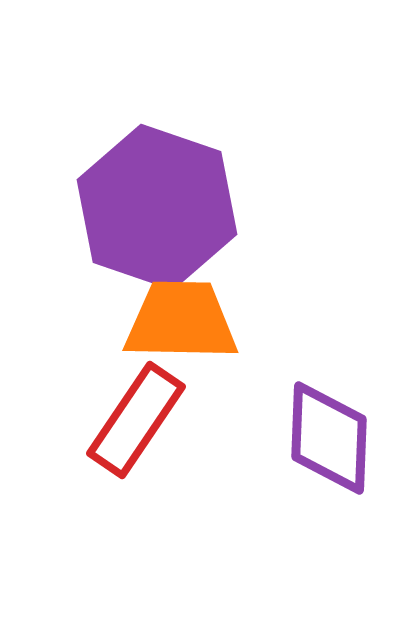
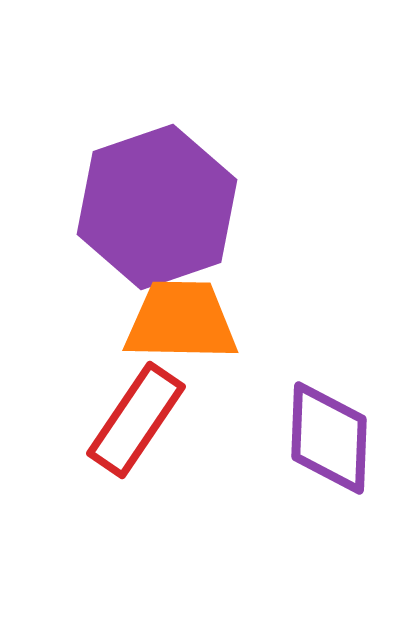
purple hexagon: rotated 22 degrees clockwise
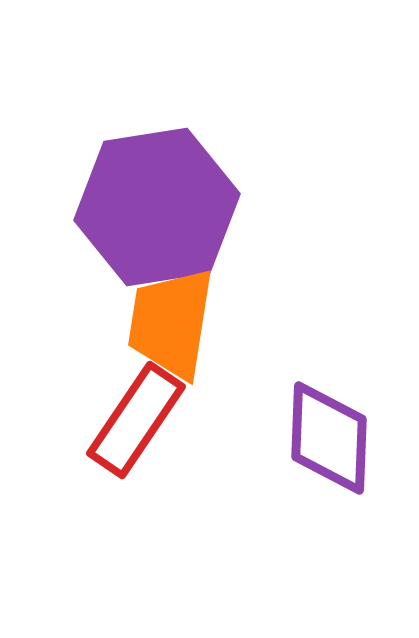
purple hexagon: rotated 10 degrees clockwise
orange trapezoid: moved 10 px left, 2 px down; rotated 82 degrees counterclockwise
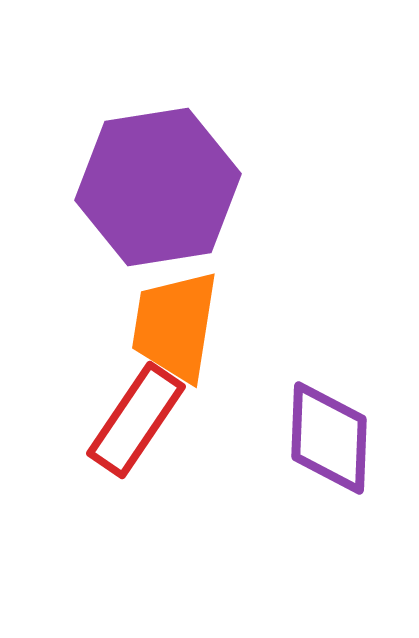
purple hexagon: moved 1 px right, 20 px up
orange trapezoid: moved 4 px right, 3 px down
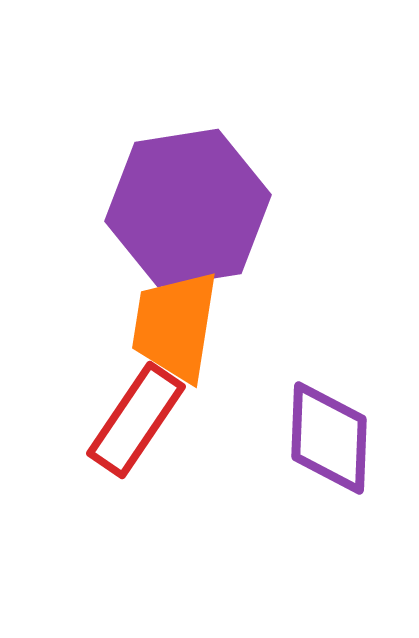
purple hexagon: moved 30 px right, 21 px down
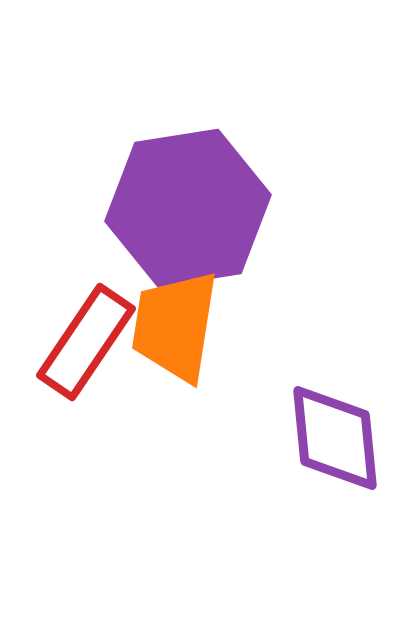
red rectangle: moved 50 px left, 78 px up
purple diamond: moved 6 px right; rotated 8 degrees counterclockwise
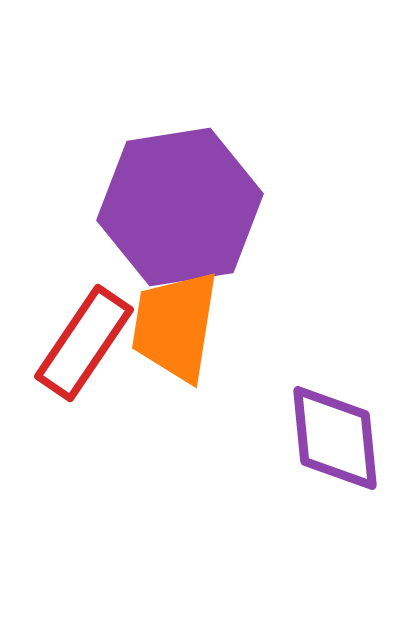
purple hexagon: moved 8 px left, 1 px up
red rectangle: moved 2 px left, 1 px down
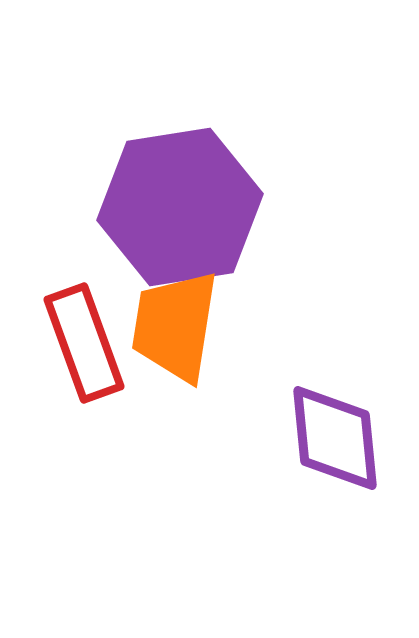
red rectangle: rotated 54 degrees counterclockwise
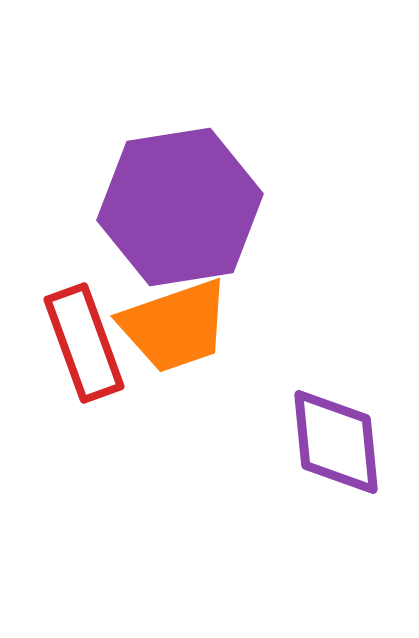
orange trapezoid: rotated 118 degrees counterclockwise
purple diamond: moved 1 px right, 4 px down
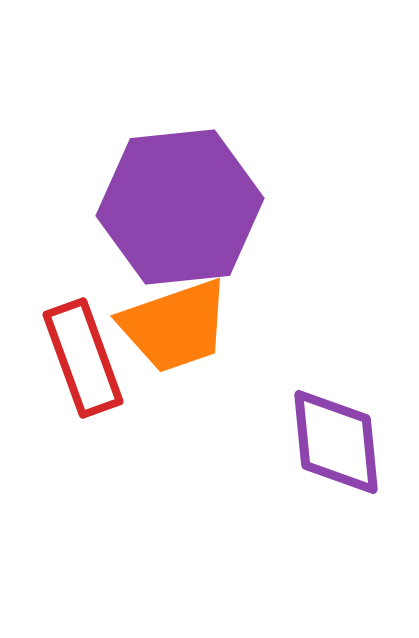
purple hexagon: rotated 3 degrees clockwise
red rectangle: moved 1 px left, 15 px down
